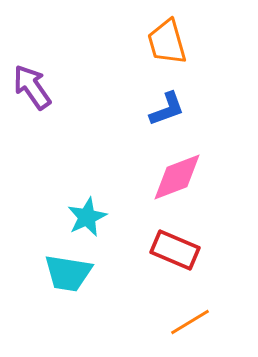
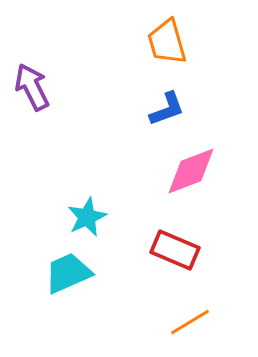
purple arrow: rotated 9 degrees clockwise
pink diamond: moved 14 px right, 6 px up
cyan trapezoid: rotated 147 degrees clockwise
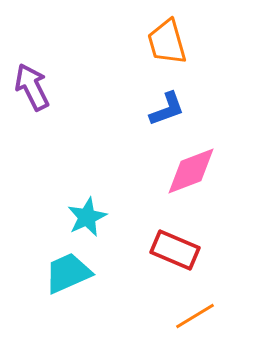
orange line: moved 5 px right, 6 px up
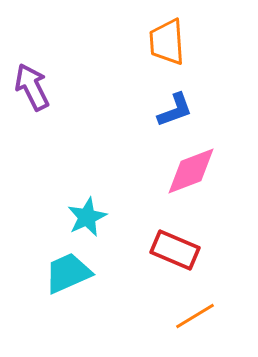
orange trapezoid: rotated 12 degrees clockwise
blue L-shape: moved 8 px right, 1 px down
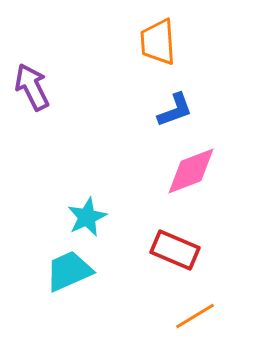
orange trapezoid: moved 9 px left
cyan trapezoid: moved 1 px right, 2 px up
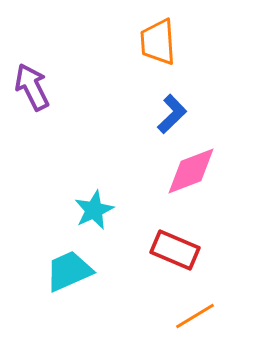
blue L-shape: moved 3 px left, 4 px down; rotated 24 degrees counterclockwise
cyan star: moved 7 px right, 7 px up
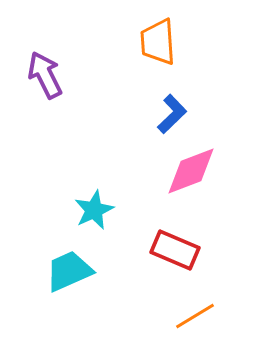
purple arrow: moved 13 px right, 12 px up
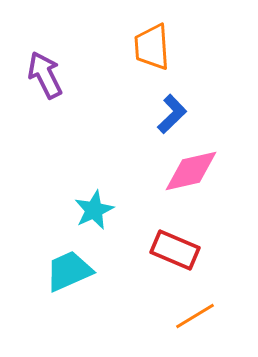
orange trapezoid: moved 6 px left, 5 px down
pink diamond: rotated 8 degrees clockwise
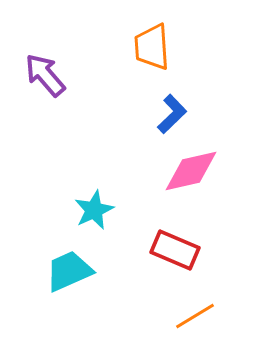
purple arrow: rotated 15 degrees counterclockwise
